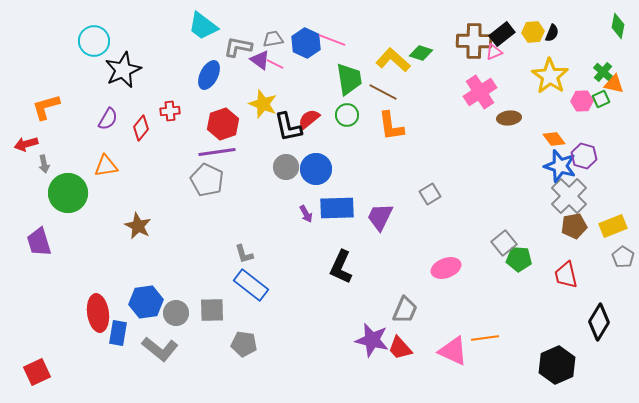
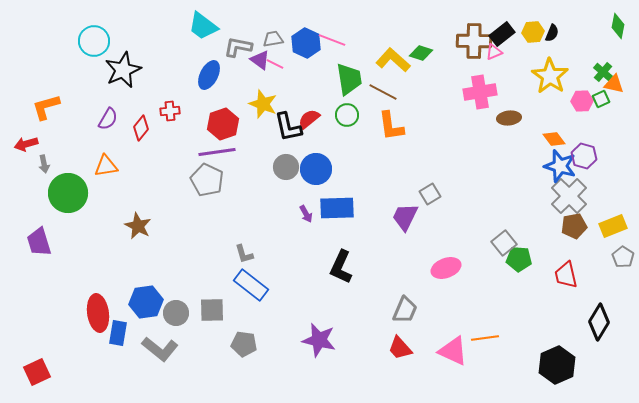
pink cross at (480, 92): rotated 24 degrees clockwise
purple trapezoid at (380, 217): moved 25 px right
purple star at (372, 340): moved 53 px left
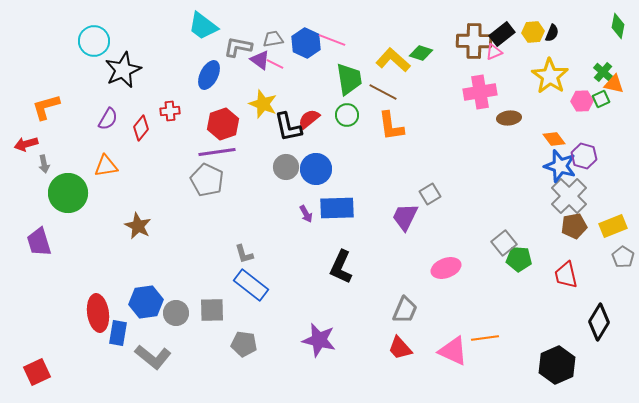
gray L-shape at (160, 349): moved 7 px left, 8 px down
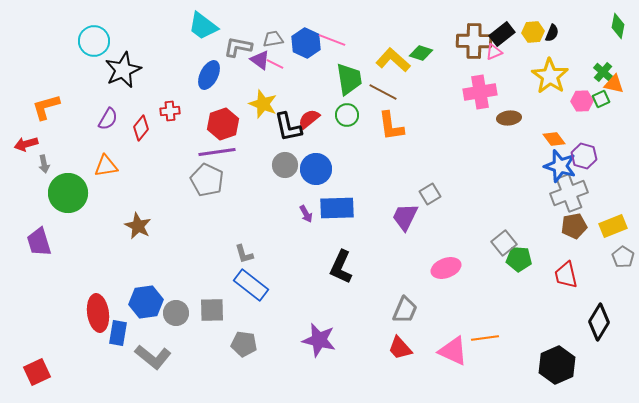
gray circle at (286, 167): moved 1 px left, 2 px up
gray cross at (569, 196): moved 3 px up; rotated 24 degrees clockwise
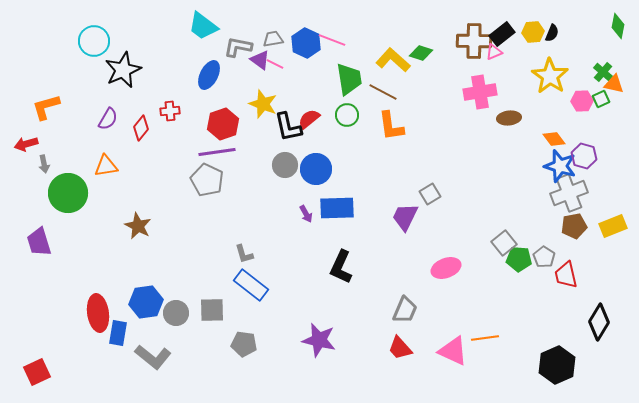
gray pentagon at (623, 257): moved 79 px left
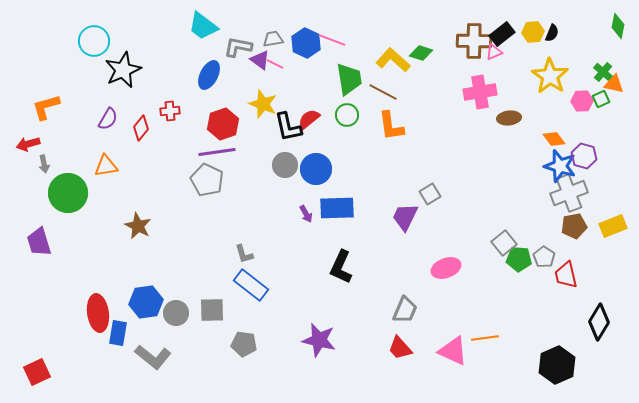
red arrow at (26, 144): moved 2 px right
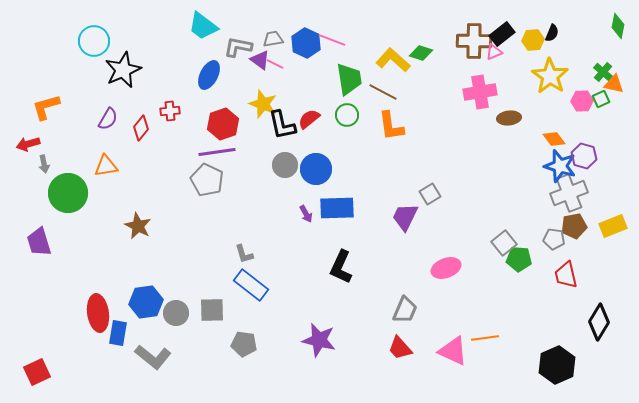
yellow hexagon at (533, 32): moved 8 px down
black L-shape at (288, 127): moved 6 px left, 2 px up
gray pentagon at (544, 257): moved 10 px right, 18 px up; rotated 25 degrees counterclockwise
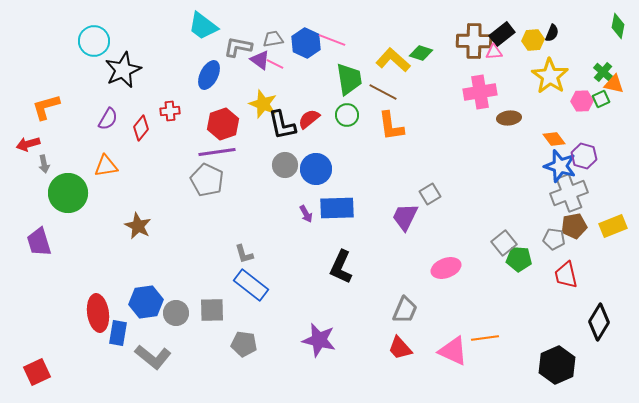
pink triangle at (494, 52): rotated 18 degrees clockwise
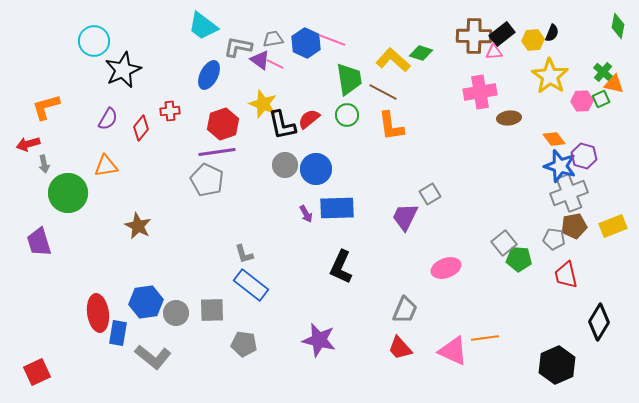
brown cross at (474, 41): moved 5 px up
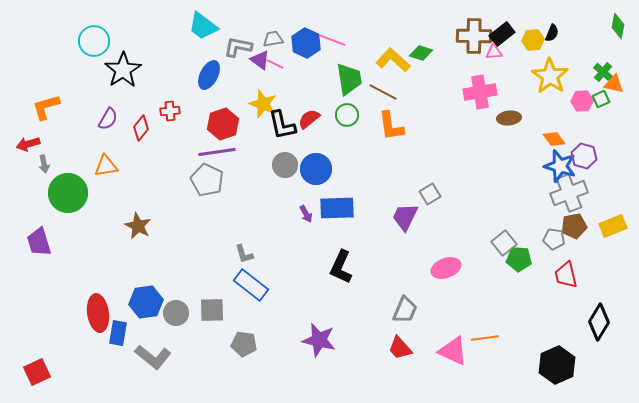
black star at (123, 70): rotated 9 degrees counterclockwise
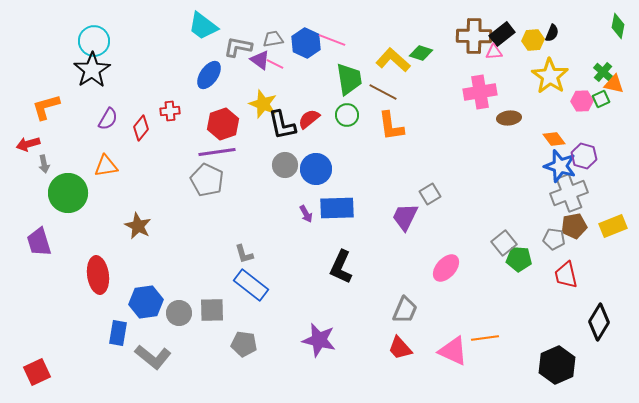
black star at (123, 70): moved 31 px left
blue ellipse at (209, 75): rotated 8 degrees clockwise
pink ellipse at (446, 268): rotated 28 degrees counterclockwise
red ellipse at (98, 313): moved 38 px up
gray circle at (176, 313): moved 3 px right
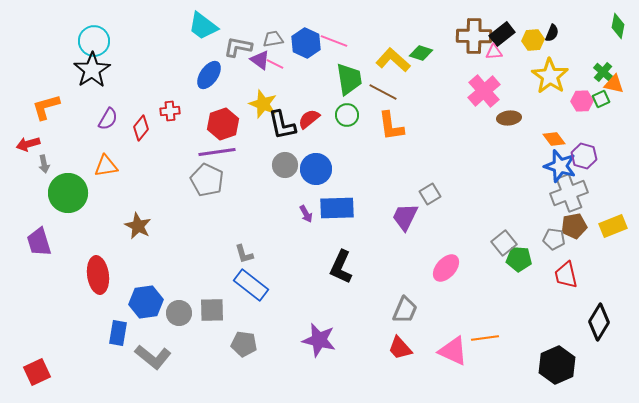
pink line at (332, 40): moved 2 px right, 1 px down
pink cross at (480, 92): moved 4 px right, 1 px up; rotated 32 degrees counterclockwise
